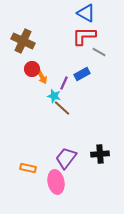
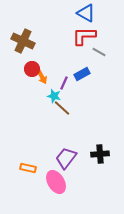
pink ellipse: rotated 20 degrees counterclockwise
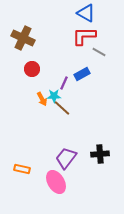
brown cross: moved 3 px up
orange arrow: moved 22 px down
cyan star: rotated 16 degrees counterclockwise
orange rectangle: moved 6 px left, 1 px down
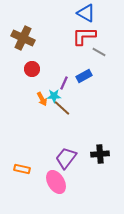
blue rectangle: moved 2 px right, 2 px down
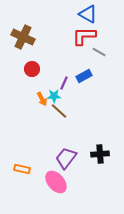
blue triangle: moved 2 px right, 1 px down
brown cross: moved 1 px up
brown line: moved 3 px left, 3 px down
pink ellipse: rotated 10 degrees counterclockwise
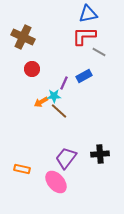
blue triangle: rotated 42 degrees counterclockwise
orange arrow: moved 1 px left, 3 px down; rotated 88 degrees clockwise
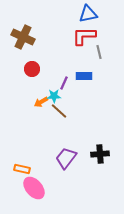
gray line: rotated 48 degrees clockwise
blue rectangle: rotated 28 degrees clockwise
pink ellipse: moved 22 px left, 6 px down
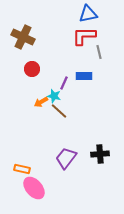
cyan star: rotated 16 degrees clockwise
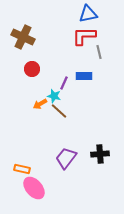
orange arrow: moved 1 px left, 2 px down
